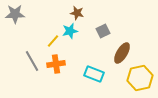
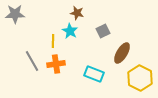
cyan star: rotated 28 degrees counterclockwise
yellow line: rotated 40 degrees counterclockwise
yellow hexagon: rotated 20 degrees counterclockwise
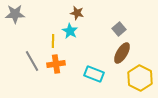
gray square: moved 16 px right, 2 px up; rotated 16 degrees counterclockwise
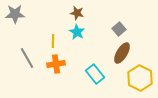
cyan star: moved 7 px right, 1 px down
gray line: moved 5 px left, 3 px up
cyan rectangle: moved 1 px right; rotated 30 degrees clockwise
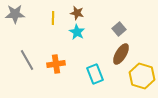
yellow line: moved 23 px up
brown ellipse: moved 1 px left, 1 px down
gray line: moved 2 px down
cyan rectangle: rotated 18 degrees clockwise
yellow hexagon: moved 2 px right, 2 px up; rotated 10 degrees counterclockwise
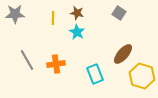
gray square: moved 16 px up; rotated 16 degrees counterclockwise
brown ellipse: moved 2 px right; rotated 10 degrees clockwise
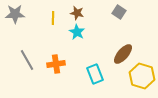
gray square: moved 1 px up
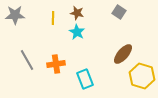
gray star: moved 1 px down
cyan rectangle: moved 10 px left, 5 px down
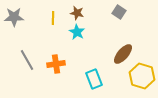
gray star: moved 1 px left, 2 px down
cyan rectangle: moved 9 px right
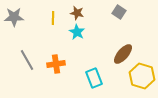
cyan rectangle: moved 1 px up
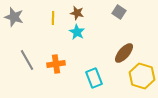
gray star: rotated 18 degrees clockwise
brown ellipse: moved 1 px right, 1 px up
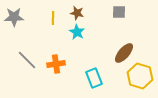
gray square: rotated 32 degrees counterclockwise
gray star: rotated 18 degrees counterclockwise
gray line: rotated 15 degrees counterclockwise
yellow hexagon: moved 2 px left
